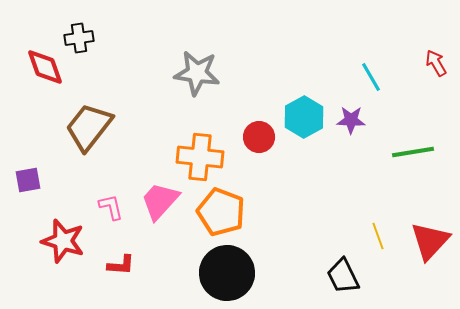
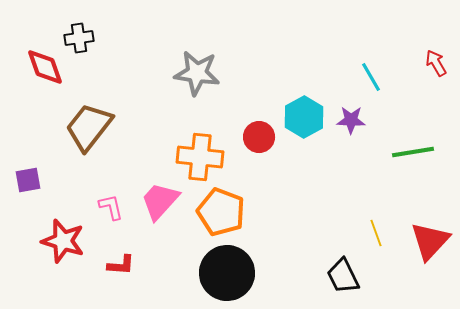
yellow line: moved 2 px left, 3 px up
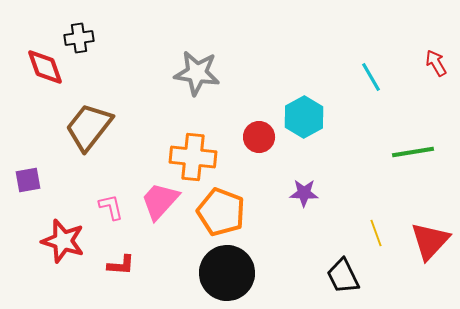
purple star: moved 47 px left, 73 px down
orange cross: moved 7 px left
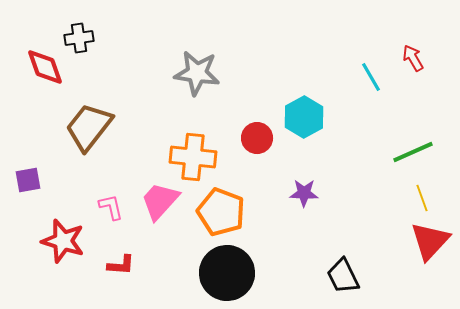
red arrow: moved 23 px left, 5 px up
red circle: moved 2 px left, 1 px down
green line: rotated 15 degrees counterclockwise
yellow line: moved 46 px right, 35 px up
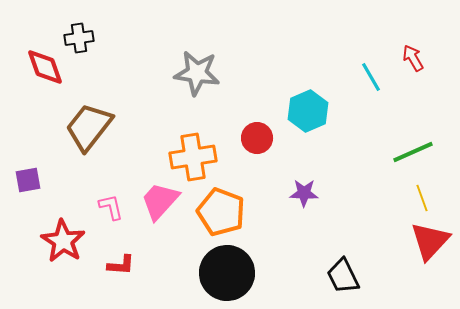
cyan hexagon: moved 4 px right, 6 px up; rotated 6 degrees clockwise
orange cross: rotated 15 degrees counterclockwise
red star: rotated 15 degrees clockwise
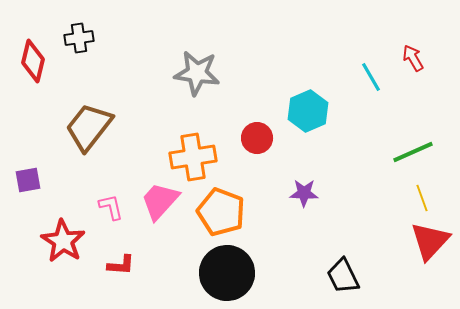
red diamond: moved 12 px left, 6 px up; rotated 33 degrees clockwise
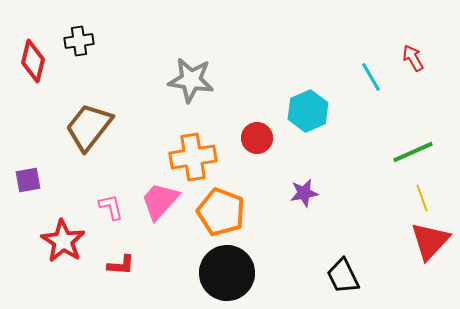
black cross: moved 3 px down
gray star: moved 6 px left, 7 px down
purple star: rotated 12 degrees counterclockwise
